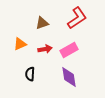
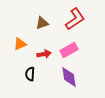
red L-shape: moved 2 px left, 1 px down
red arrow: moved 1 px left, 5 px down
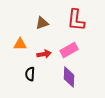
red L-shape: moved 1 px right, 1 px down; rotated 130 degrees clockwise
orange triangle: rotated 24 degrees clockwise
purple diamond: rotated 10 degrees clockwise
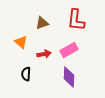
orange triangle: moved 1 px right, 2 px up; rotated 40 degrees clockwise
black semicircle: moved 4 px left
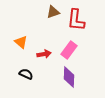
brown triangle: moved 11 px right, 11 px up
pink rectangle: rotated 24 degrees counterclockwise
black semicircle: rotated 112 degrees clockwise
